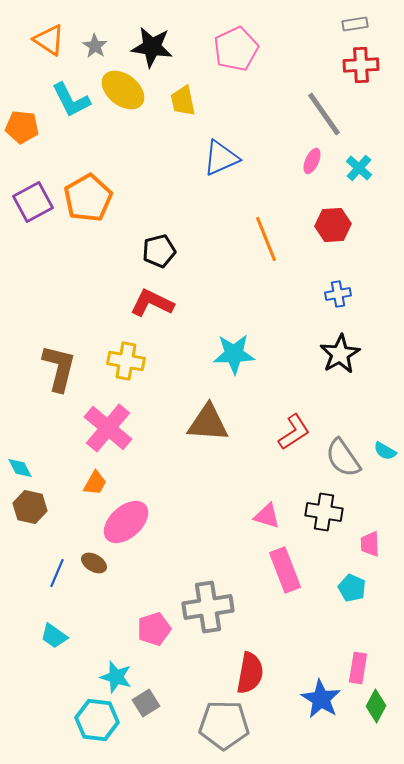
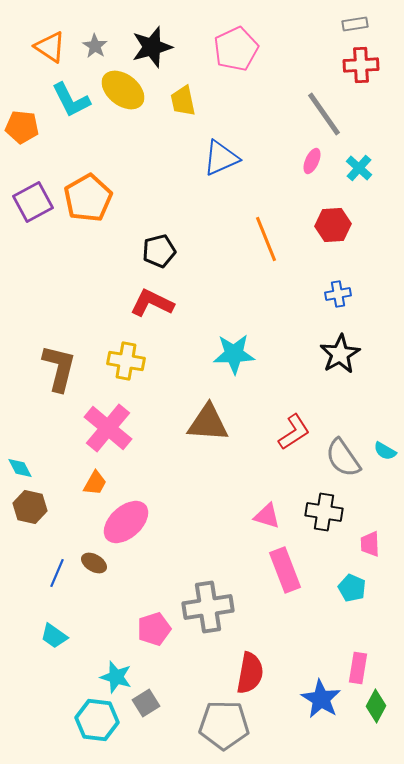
orange triangle at (49, 40): moved 1 px right, 7 px down
black star at (152, 47): rotated 24 degrees counterclockwise
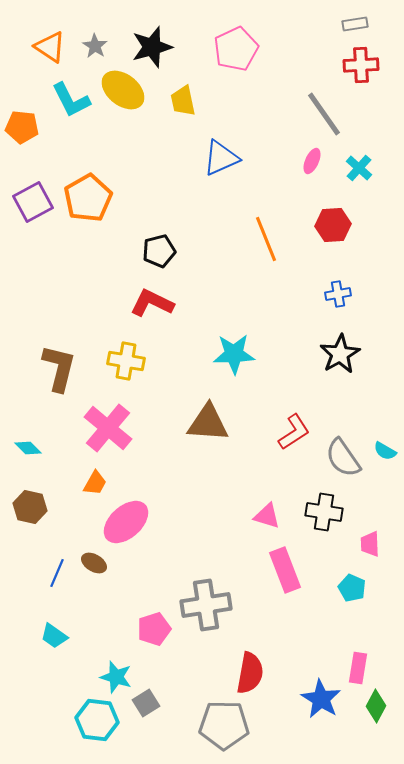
cyan diamond at (20, 468): moved 8 px right, 20 px up; rotated 16 degrees counterclockwise
gray cross at (208, 607): moved 2 px left, 2 px up
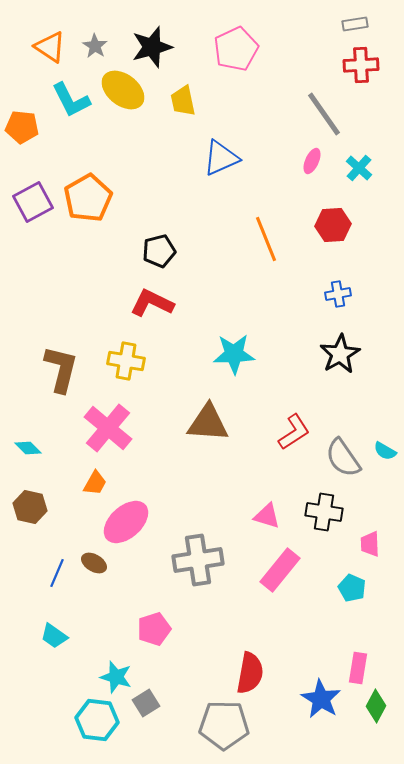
brown L-shape at (59, 368): moved 2 px right, 1 px down
pink rectangle at (285, 570): moved 5 px left; rotated 60 degrees clockwise
gray cross at (206, 605): moved 8 px left, 45 px up
